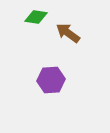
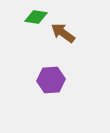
brown arrow: moved 5 px left
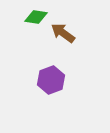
purple hexagon: rotated 16 degrees counterclockwise
